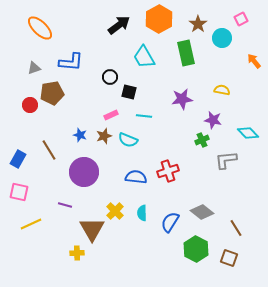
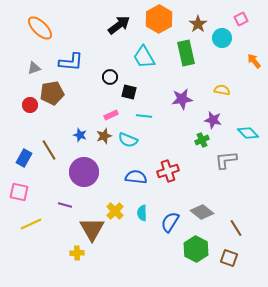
blue rectangle at (18, 159): moved 6 px right, 1 px up
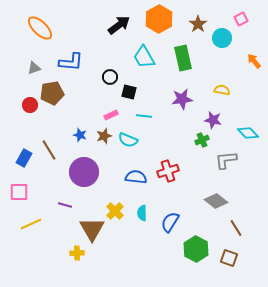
green rectangle at (186, 53): moved 3 px left, 5 px down
pink square at (19, 192): rotated 12 degrees counterclockwise
gray diamond at (202, 212): moved 14 px right, 11 px up
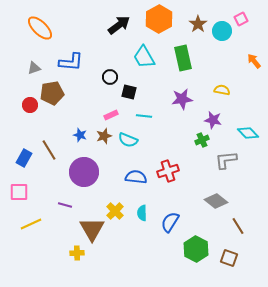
cyan circle at (222, 38): moved 7 px up
brown line at (236, 228): moved 2 px right, 2 px up
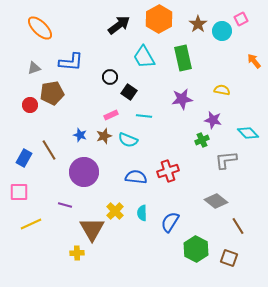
black square at (129, 92): rotated 21 degrees clockwise
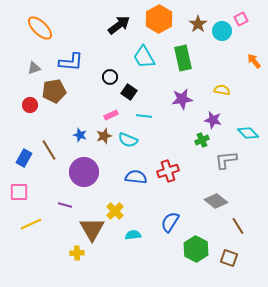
brown pentagon at (52, 93): moved 2 px right, 2 px up
cyan semicircle at (142, 213): moved 9 px left, 22 px down; rotated 84 degrees clockwise
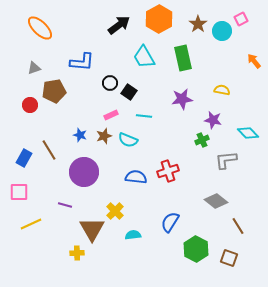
blue L-shape at (71, 62): moved 11 px right
black circle at (110, 77): moved 6 px down
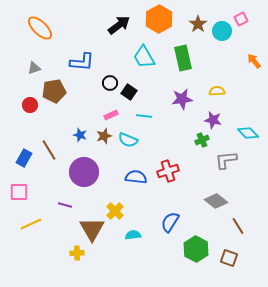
yellow semicircle at (222, 90): moved 5 px left, 1 px down; rotated 14 degrees counterclockwise
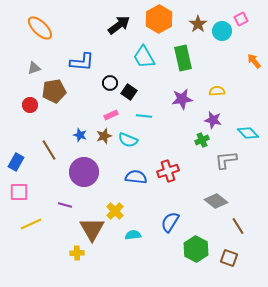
blue rectangle at (24, 158): moved 8 px left, 4 px down
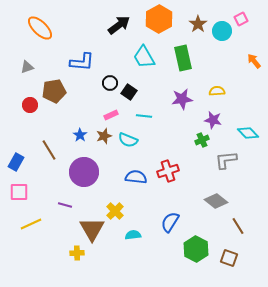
gray triangle at (34, 68): moved 7 px left, 1 px up
blue star at (80, 135): rotated 16 degrees clockwise
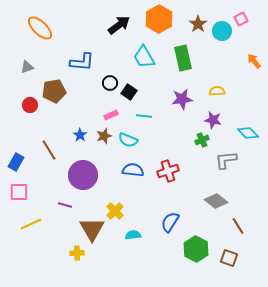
purple circle at (84, 172): moved 1 px left, 3 px down
blue semicircle at (136, 177): moved 3 px left, 7 px up
